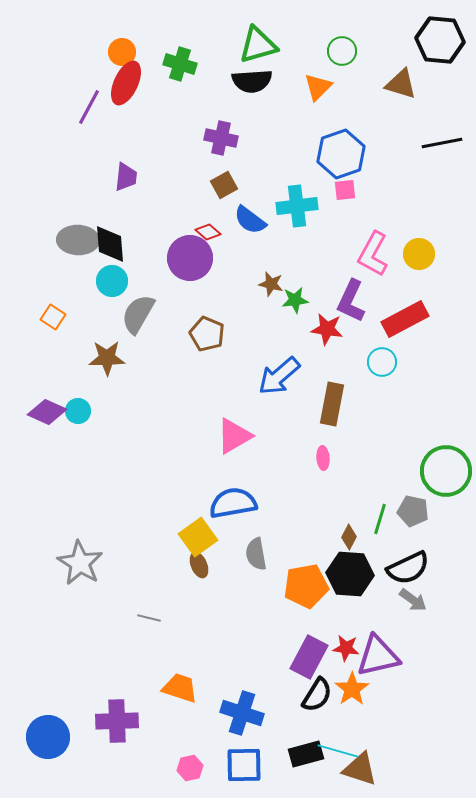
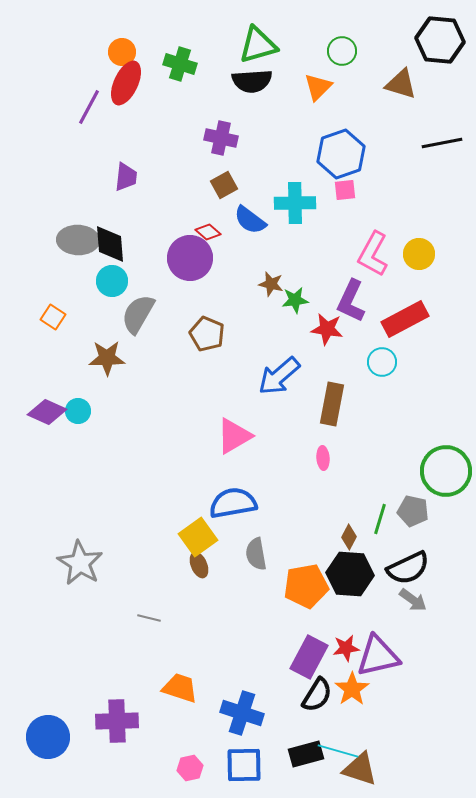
cyan cross at (297, 206): moved 2 px left, 3 px up; rotated 6 degrees clockwise
red star at (346, 648): rotated 16 degrees counterclockwise
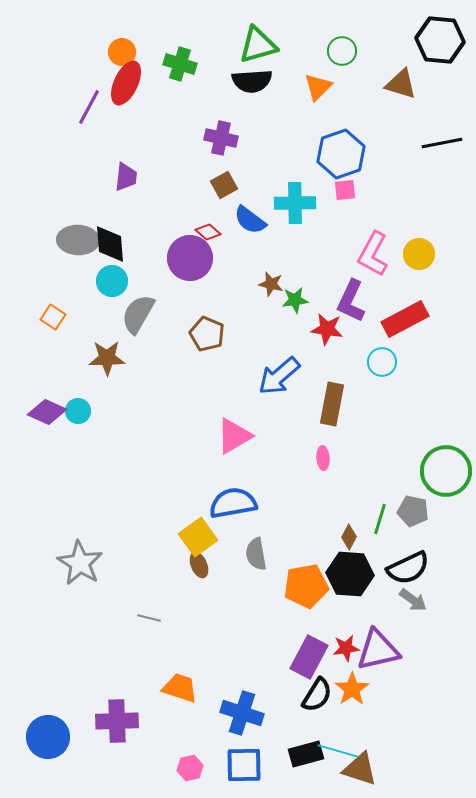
purple triangle at (378, 656): moved 6 px up
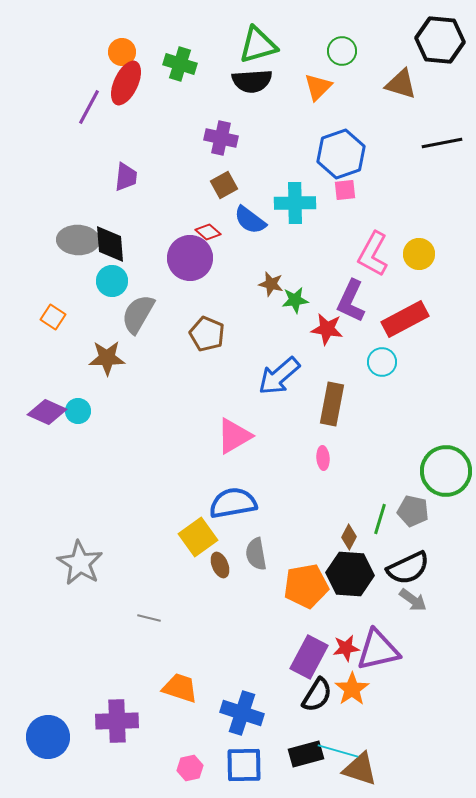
brown ellipse at (199, 565): moved 21 px right
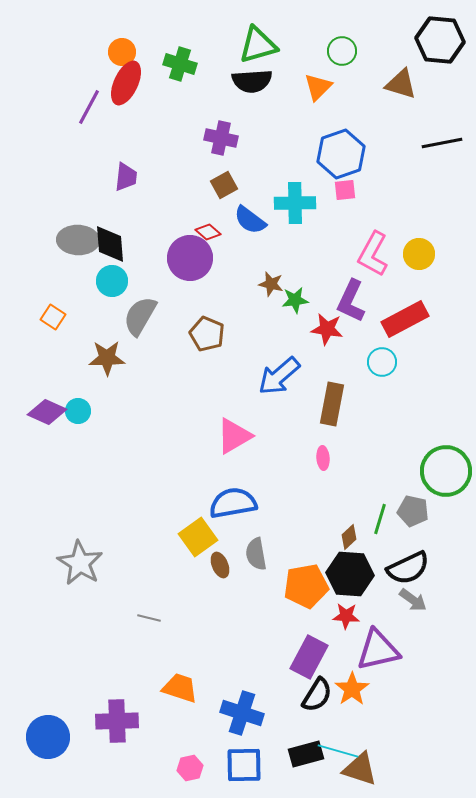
gray semicircle at (138, 314): moved 2 px right, 2 px down
brown diamond at (349, 537): rotated 20 degrees clockwise
red star at (346, 648): moved 32 px up; rotated 12 degrees clockwise
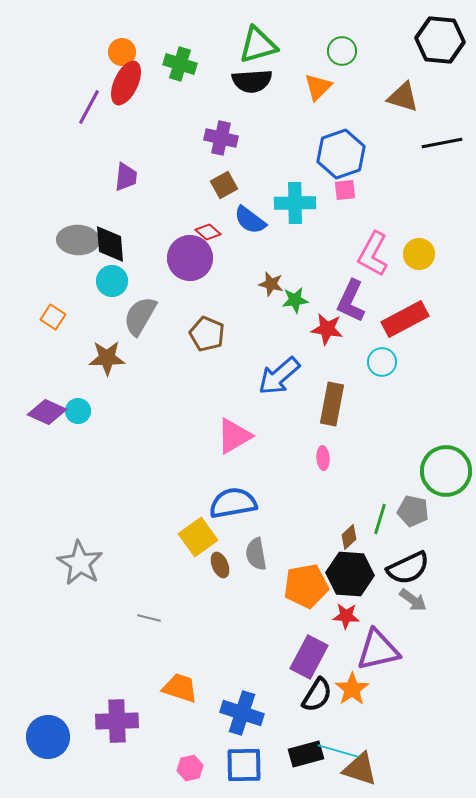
brown triangle at (401, 84): moved 2 px right, 13 px down
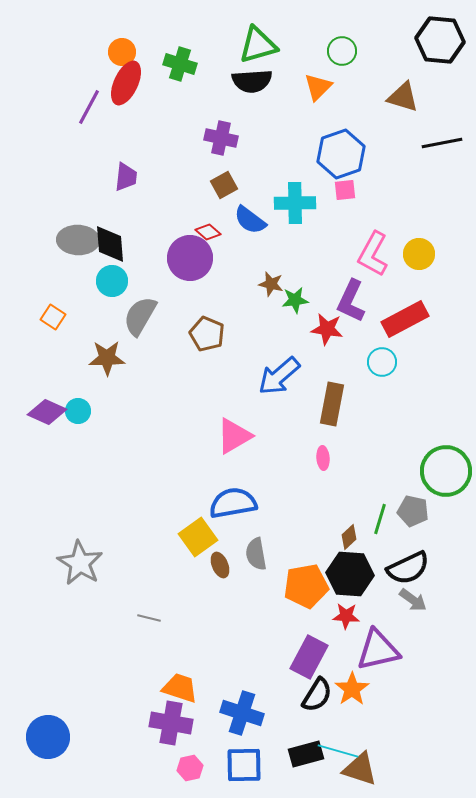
purple cross at (117, 721): moved 54 px right, 2 px down; rotated 12 degrees clockwise
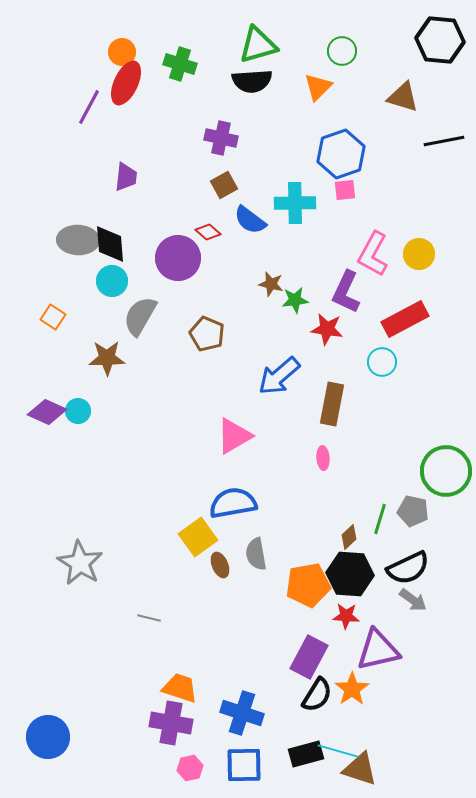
black line at (442, 143): moved 2 px right, 2 px up
purple circle at (190, 258): moved 12 px left
purple L-shape at (351, 301): moved 5 px left, 9 px up
orange pentagon at (306, 586): moved 2 px right, 1 px up
